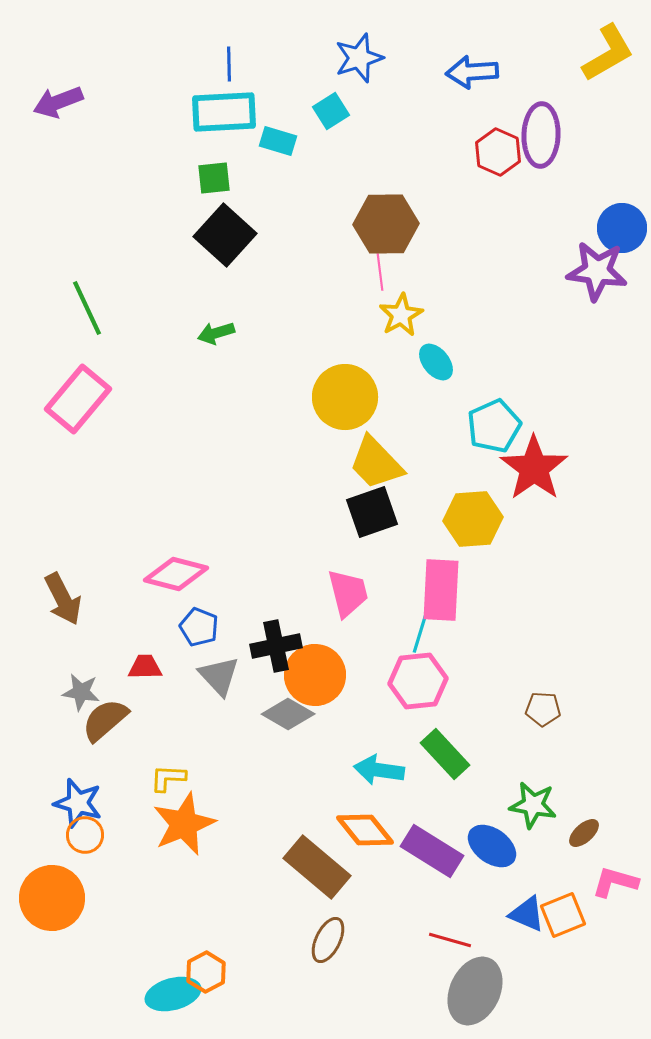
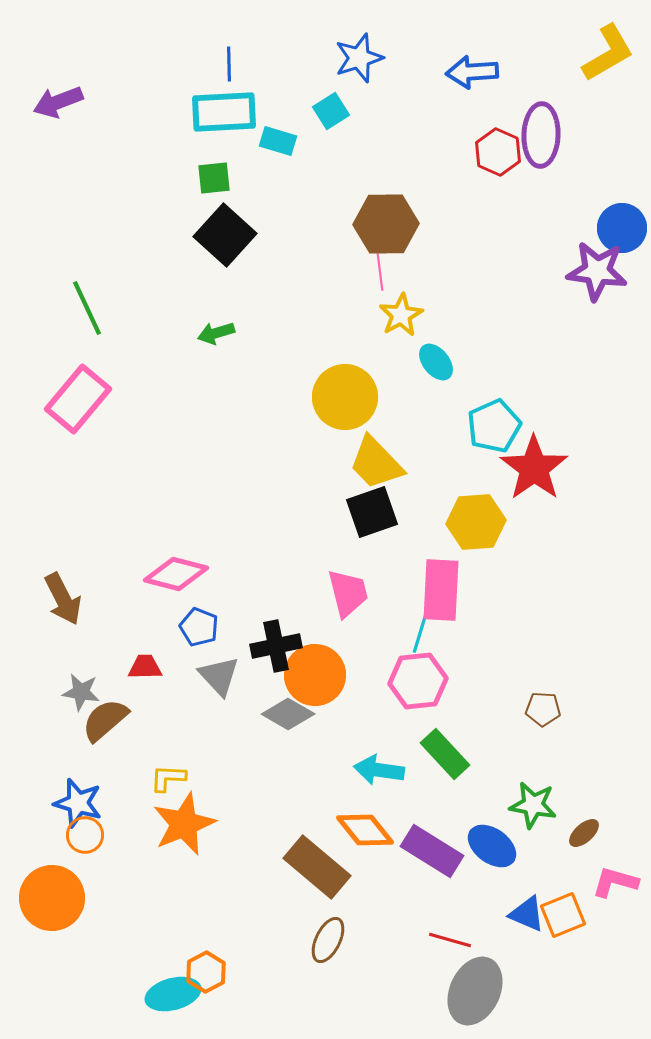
yellow hexagon at (473, 519): moved 3 px right, 3 px down
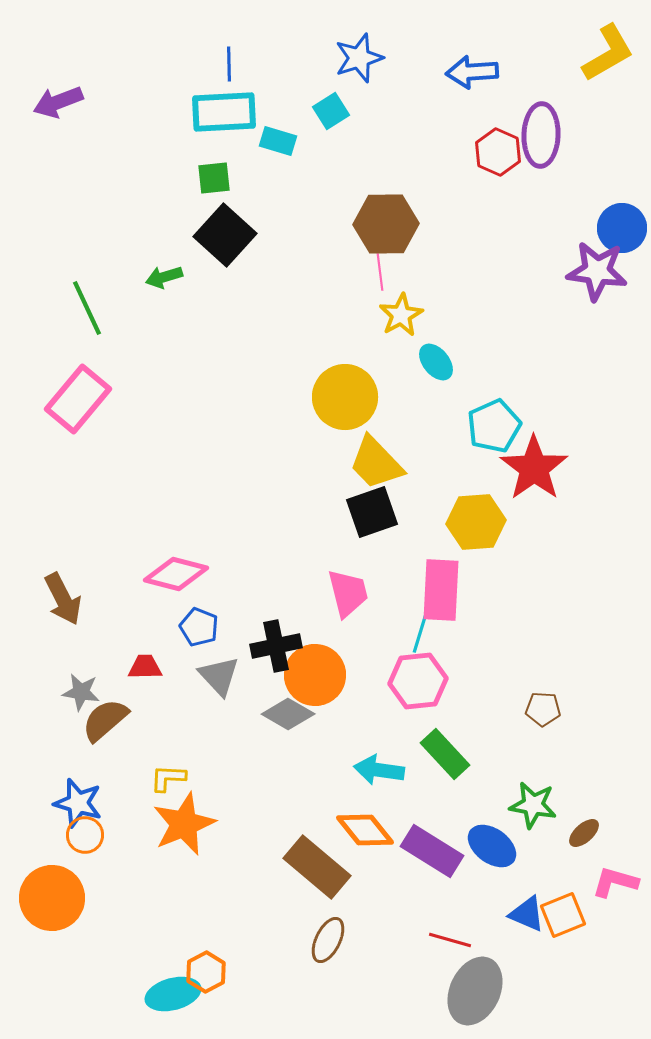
green arrow at (216, 333): moved 52 px left, 56 px up
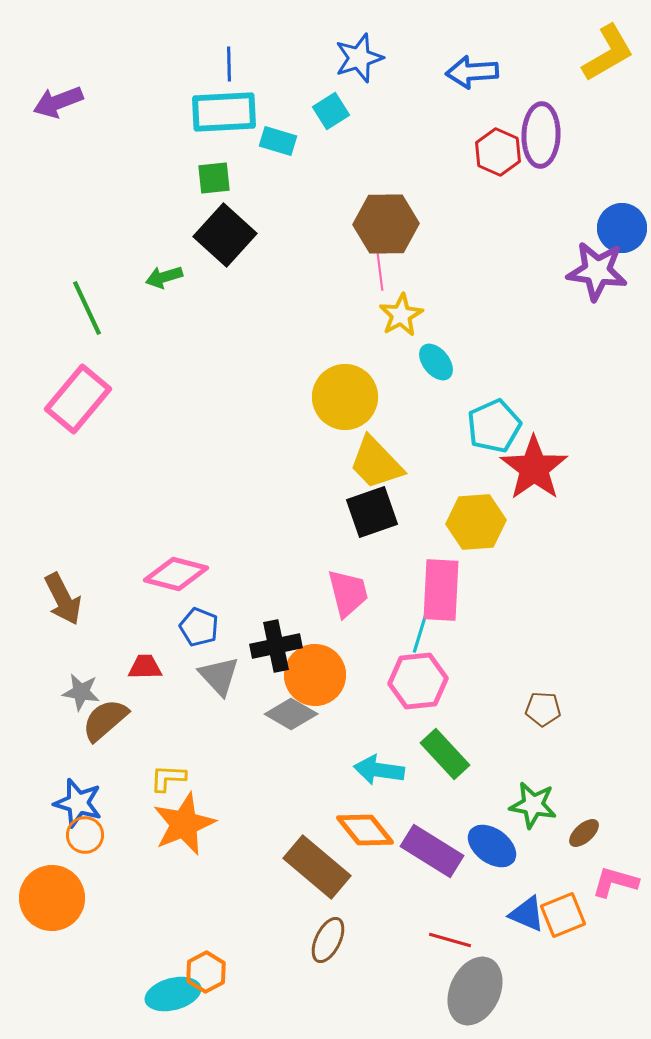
gray diamond at (288, 714): moved 3 px right
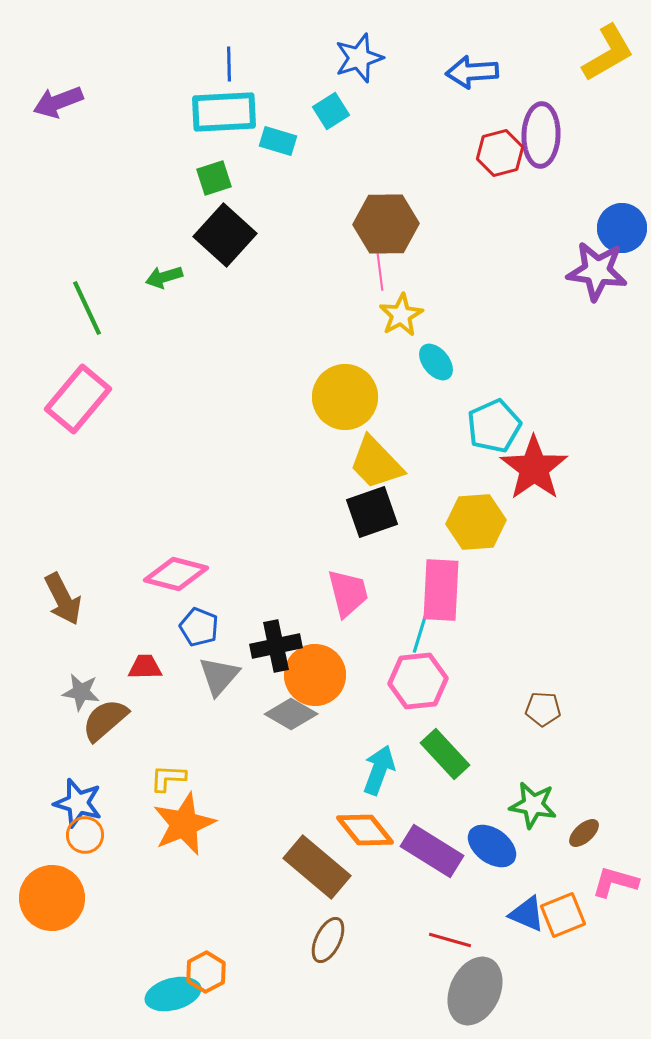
red hexagon at (498, 152): moved 2 px right, 1 px down; rotated 21 degrees clockwise
green square at (214, 178): rotated 12 degrees counterclockwise
gray triangle at (219, 676): rotated 24 degrees clockwise
cyan arrow at (379, 770): rotated 102 degrees clockwise
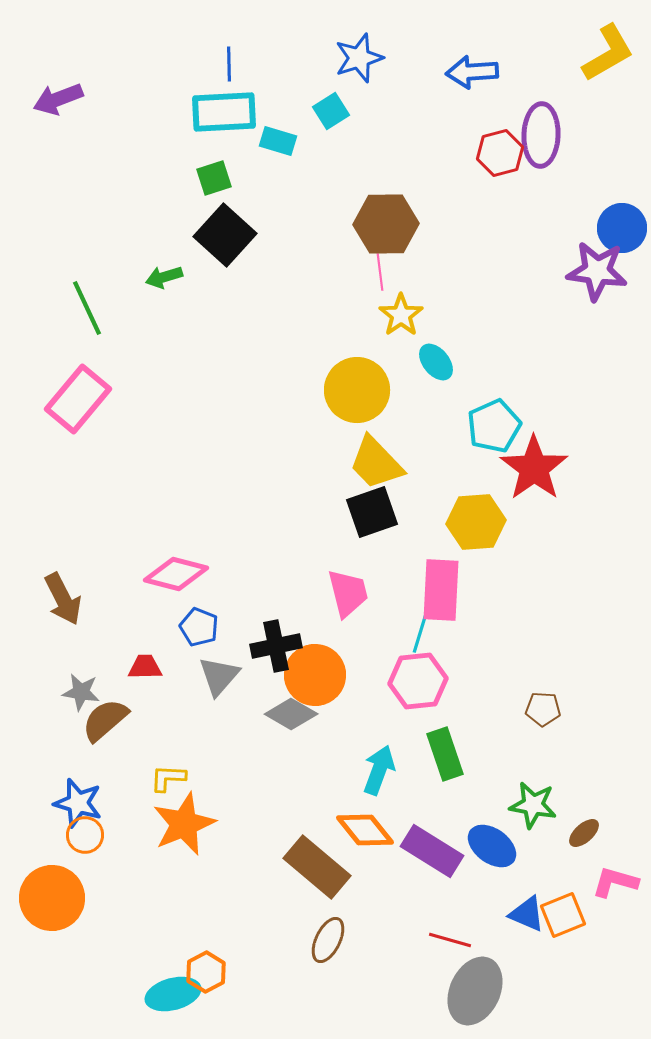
purple arrow at (58, 102): moved 3 px up
yellow star at (401, 315): rotated 6 degrees counterclockwise
yellow circle at (345, 397): moved 12 px right, 7 px up
green rectangle at (445, 754): rotated 24 degrees clockwise
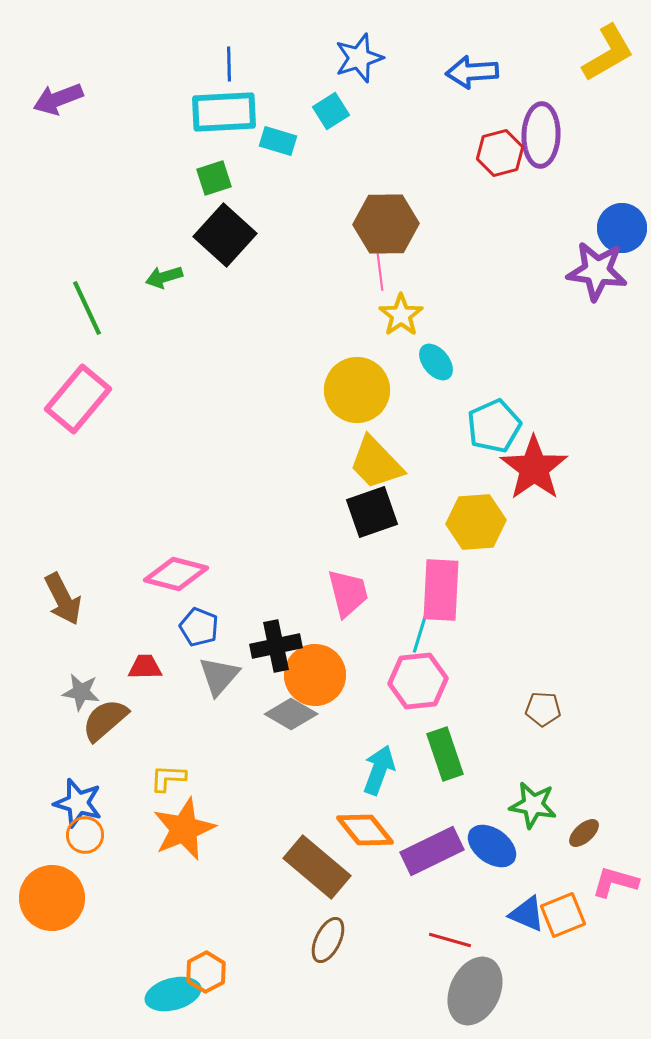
orange star at (184, 824): moved 5 px down
purple rectangle at (432, 851): rotated 58 degrees counterclockwise
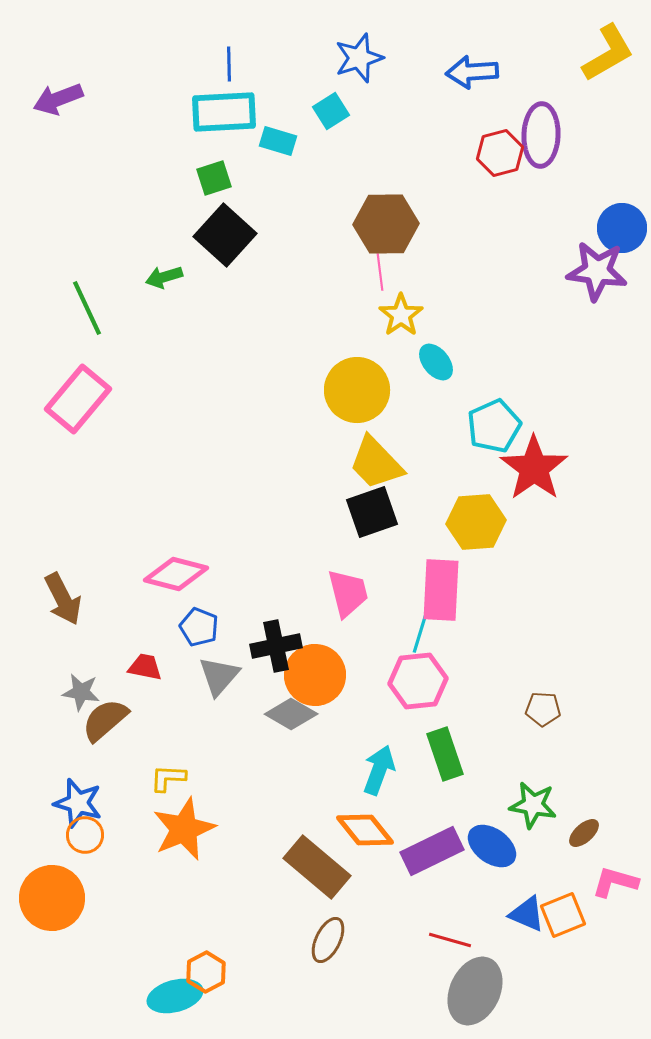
red trapezoid at (145, 667): rotated 12 degrees clockwise
cyan ellipse at (173, 994): moved 2 px right, 2 px down
